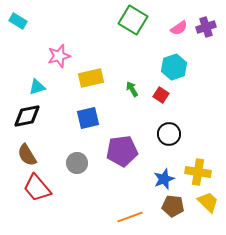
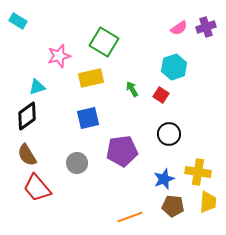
green square: moved 29 px left, 22 px down
black diamond: rotated 24 degrees counterclockwise
yellow trapezoid: rotated 50 degrees clockwise
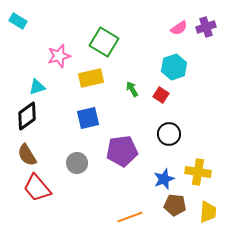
yellow trapezoid: moved 10 px down
brown pentagon: moved 2 px right, 1 px up
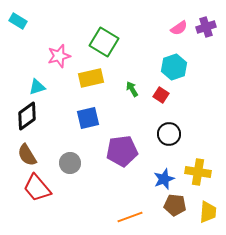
gray circle: moved 7 px left
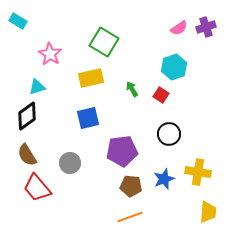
pink star: moved 9 px left, 2 px up; rotated 25 degrees counterclockwise
brown pentagon: moved 44 px left, 19 px up
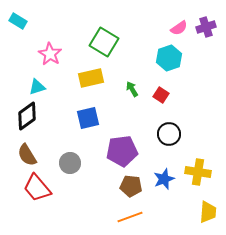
cyan hexagon: moved 5 px left, 9 px up
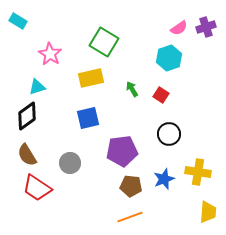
red trapezoid: rotated 16 degrees counterclockwise
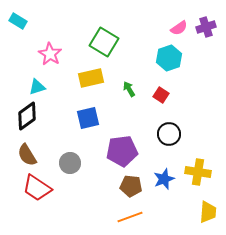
green arrow: moved 3 px left
